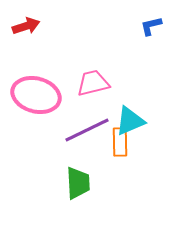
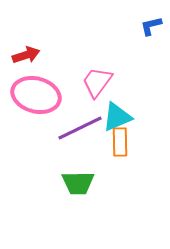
red arrow: moved 29 px down
pink trapezoid: moved 4 px right, 1 px up; rotated 40 degrees counterclockwise
cyan triangle: moved 13 px left, 4 px up
purple line: moved 7 px left, 2 px up
green trapezoid: rotated 92 degrees clockwise
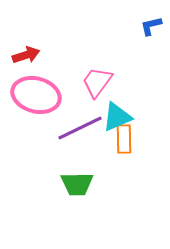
orange rectangle: moved 4 px right, 3 px up
green trapezoid: moved 1 px left, 1 px down
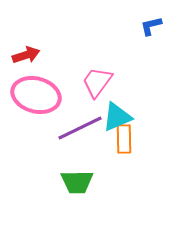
green trapezoid: moved 2 px up
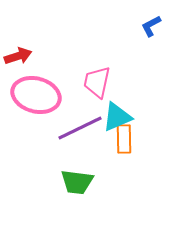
blue L-shape: rotated 15 degrees counterclockwise
red arrow: moved 8 px left, 1 px down
pink trapezoid: rotated 24 degrees counterclockwise
green trapezoid: rotated 8 degrees clockwise
